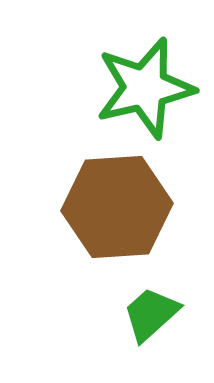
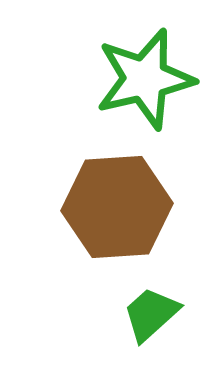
green star: moved 9 px up
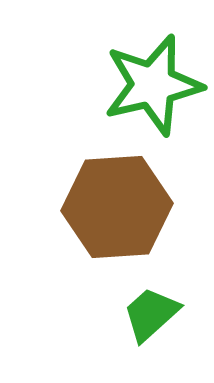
green star: moved 8 px right, 6 px down
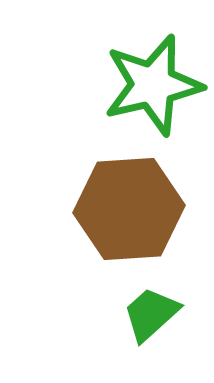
brown hexagon: moved 12 px right, 2 px down
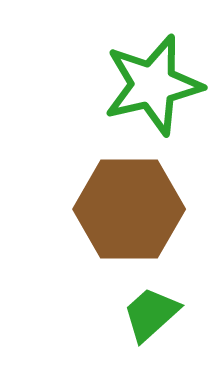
brown hexagon: rotated 4 degrees clockwise
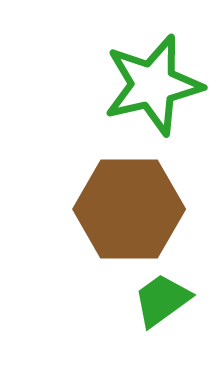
green trapezoid: moved 11 px right, 14 px up; rotated 6 degrees clockwise
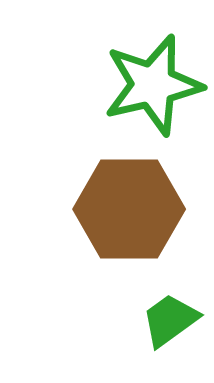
green trapezoid: moved 8 px right, 20 px down
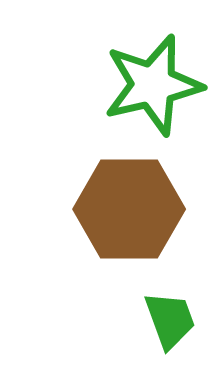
green trapezoid: rotated 106 degrees clockwise
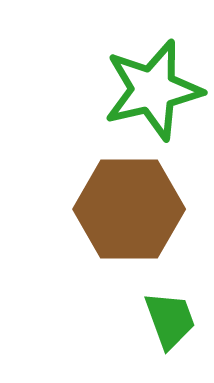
green star: moved 5 px down
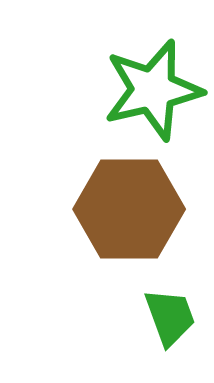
green trapezoid: moved 3 px up
